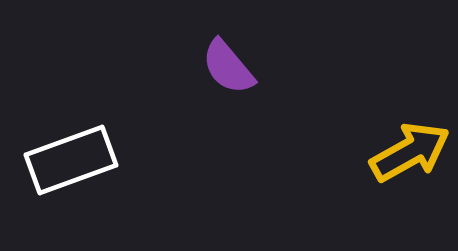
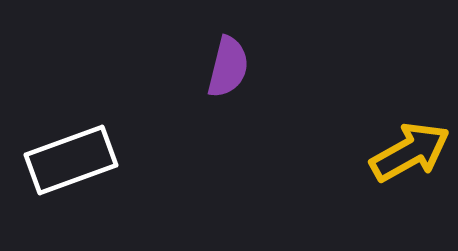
purple semicircle: rotated 126 degrees counterclockwise
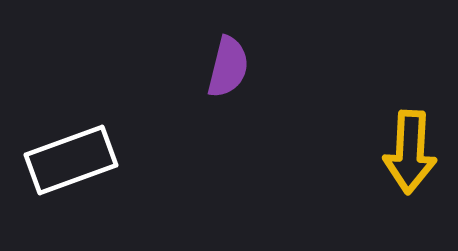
yellow arrow: rotated 122 degrees clockwise
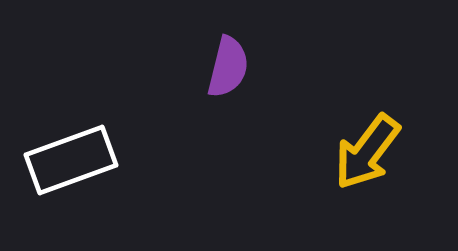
yellow arrow: moved 43 px left; rotated 34 degrees clockwise
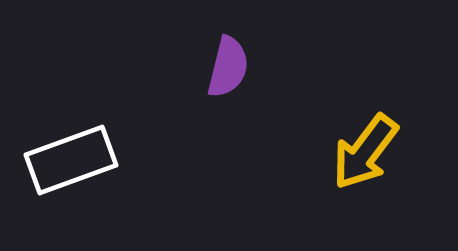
yellow arrow: moved 2 px left
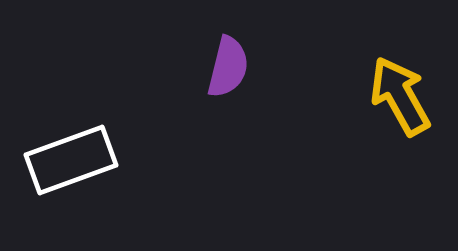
yellow arrow: moved 35 px right, 56 px up; rotated 114 degrees clockwise
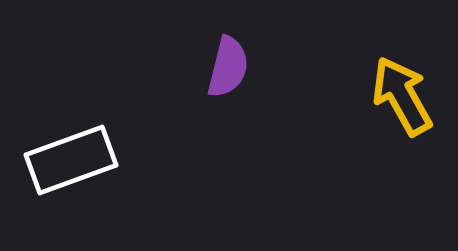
yellow arrow: moved 2 px right
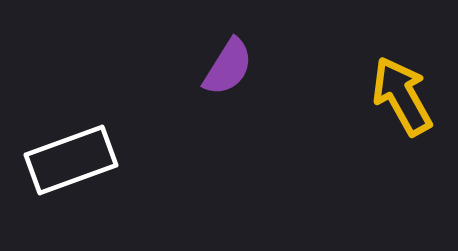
purple semicircle: rotated 18 degrees clockwise
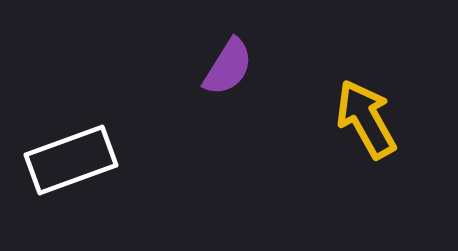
yellow arrow: moved 36 px left, 23 px down
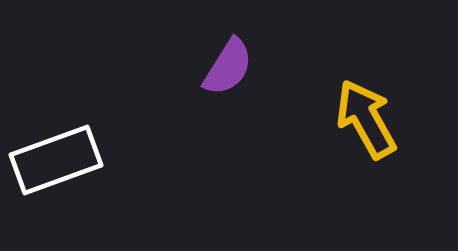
white rectangle: moved 15 px left
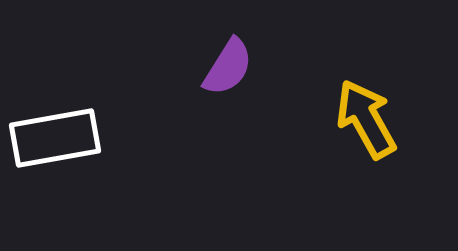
white rectangle: moved 1 px left, 22 px up; rotated 10 degrees clockwise
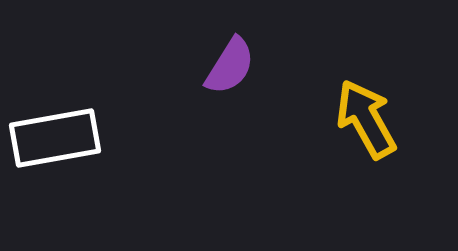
purple semicircle: moved 2 px right, 1 px up
